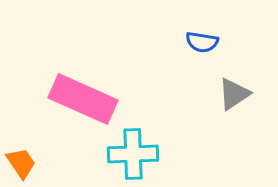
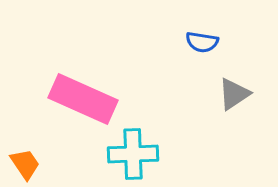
orange trapezoid: moved 4 px right, 1 px down
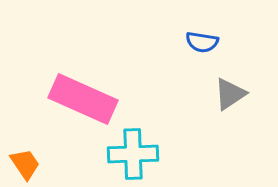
gray triangle: moved 4 px left
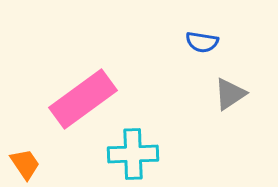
pink rectangle: rotated 60 degrees counterclockwise
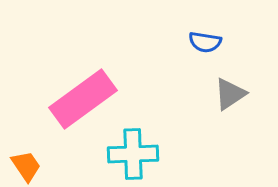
blue semicircle: moved 3 px right
orange trapezoid: moved 1 px right, 2 px down
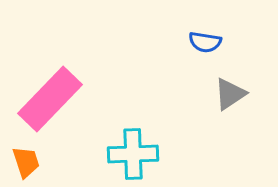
pink rectangle: moved 33 px left; rotated 10 degrees counterclockwise
orange trapezoid: moved 4 px up; rotated 16 degrees clockwise
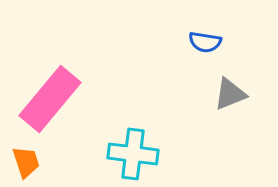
gray triangle: rotated 12 degrees clockwise
pink rectangle: rotated 4 degrees counterclockwise
cyan cross: rotated 9 degrees clockwise
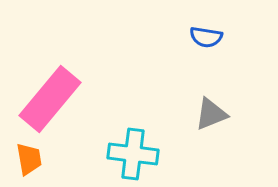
blue semicircle: moved 1 px right, 5 px up
gray triangle: moved 19 px left, 20 px down
orange trapezoid: moved 3 px right, 3 px up; rotated 8 degrees clockwise
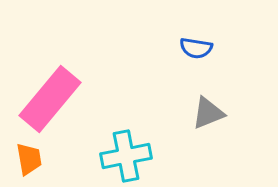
blue semicircle: moved 10 px left, 11 px down
gray triangle: moved 3 px left, 1 px up
cyan cross: moved 7 px left, 2 px down; rotated 18 degrees counterclockwise
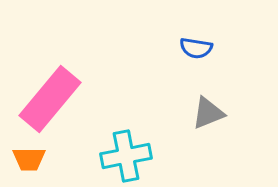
orange trapezoid: rotated 100 degrees clockwise
